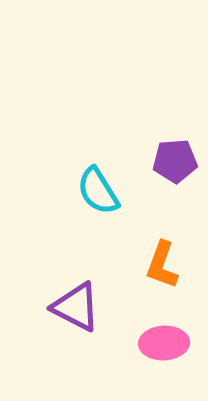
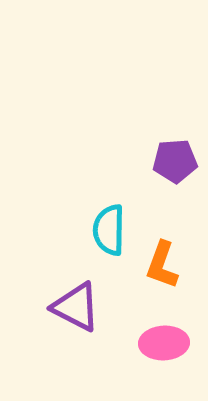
cyan semicircle: moved 11 px right, 39 px down; rotated 33 degrees clockwise
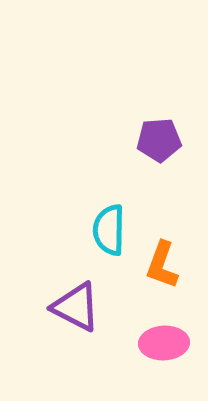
purple pentagon: moved 16 px left, 21 px up
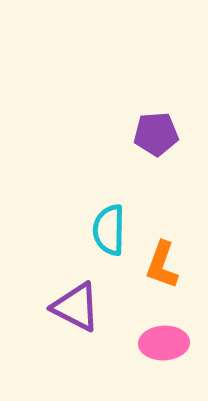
purple pentagon: moved 3 px left, 6 px up
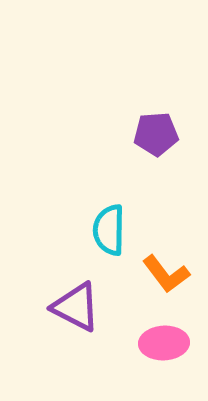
orange L-shape: moved 4 px right, 9 px down; rotated 57 degrees counterclockwise
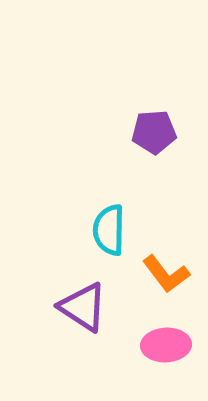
purple pentagon: moved 2 px left, 2 px up
purple triangle: moved 7 px right; rotated 6 degrees clockwise
pink ellipse: moved 2 px right, 2 px down
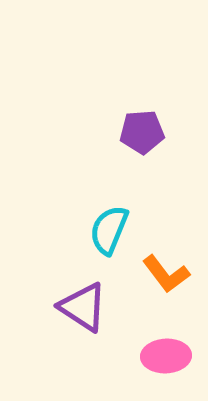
purple pentagon: moved 12 px left
cyan semicircle: rotated 21 degrees clockwise
pink ellipse: moved 11 px down
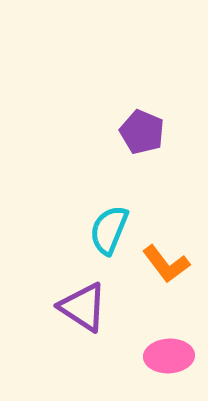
purple pentagon: rotated 27 degrees clockwise
orange L-shape: moved 10 px up
pink ellipse: moved 3 px right
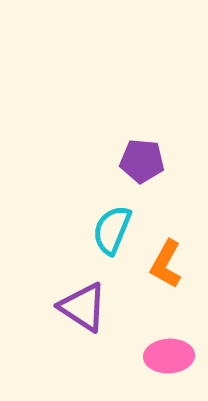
purple pentagon: moved 29 px down; rotated 18 degrees counterclockwise
cyan semicircle: moved 3 px right
orange L-shape: rotated 66 degrees clockwise
